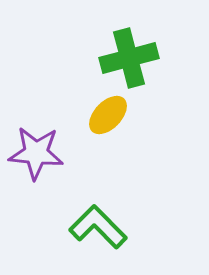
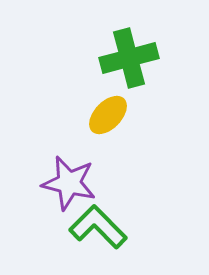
purple star: moved 33 px right, 30 px down; rotated 8 degrees clockwise
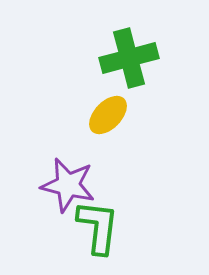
purple star: moved 1 px left, 2 px down
green L-shape: rotated 52 degrees clockwise
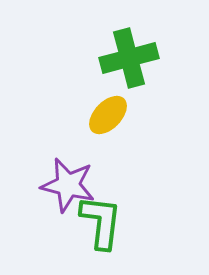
green L-shape: moved 3 px right, 5 px up
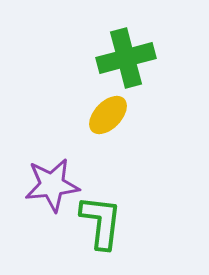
green cross: moved 3 px left
purple star: moved 16 px left; rotated 20 degrees counterclockwise
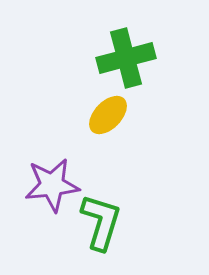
green L-shape: rotated 10 degrees clockwise
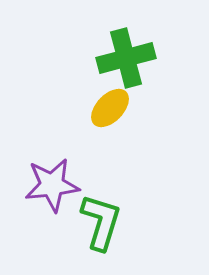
yellow ellipse: moved 2 px right, 7 px up
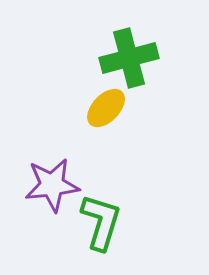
green cross: moved 3 px right
yellow ellipse: moved 4 px left
